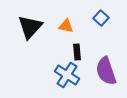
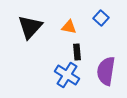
orange triangle: moved 3 px right, 1 px down
purple semicircle: rotated 28 degrees clockwise
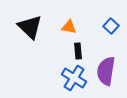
blue square: moved 10 px right, 8 px down
black triangle: rotated 28 degrees counterclockwise
black rectangle: moved 1 px right, 1 px up
blue cross: moved 7 px right, 3 px down
